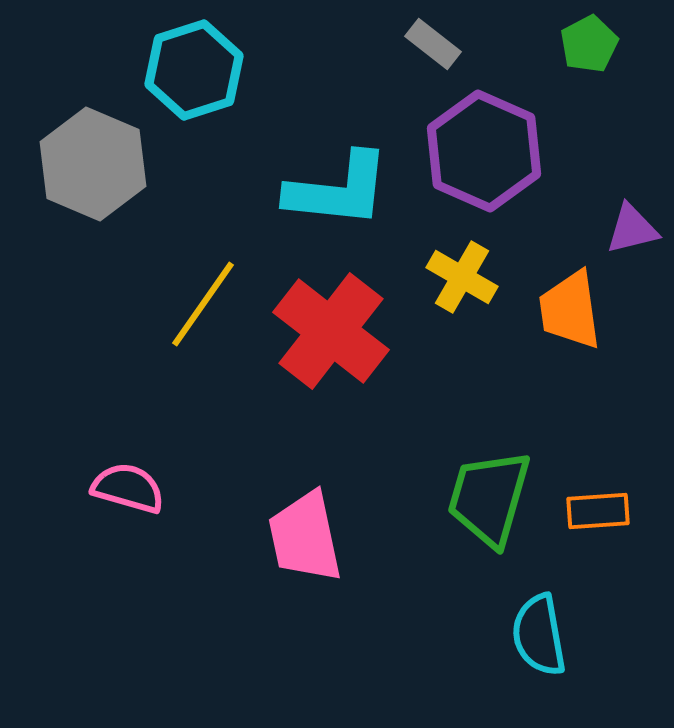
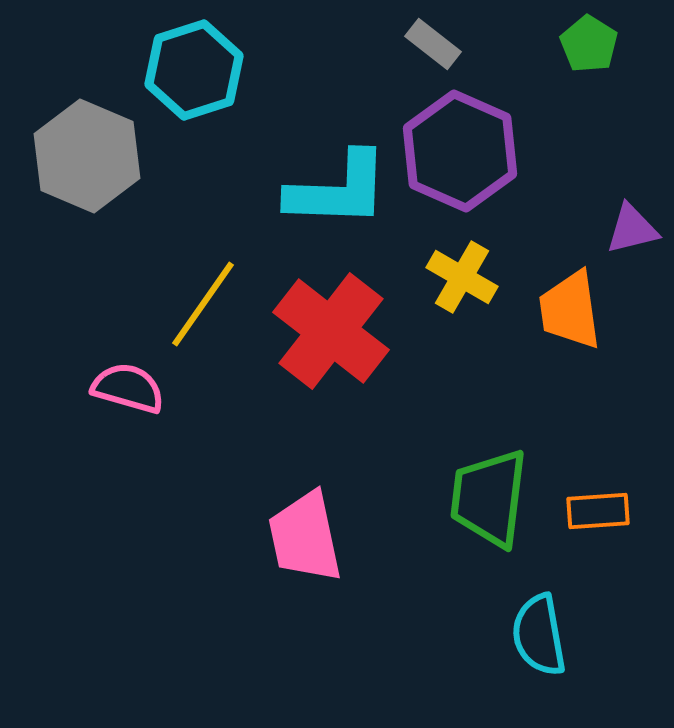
green pentagon: rotated 12 degrees counterclockwise
purple hexagon: moved 24 px left
gray hexagon: moved 6 px left, 8 px up
cyan L-shape: rotated 4 degrees counterclockwise
pink semicircle: moved 100 px up
green trapezoid: rotated 9 degrees counterclockwise
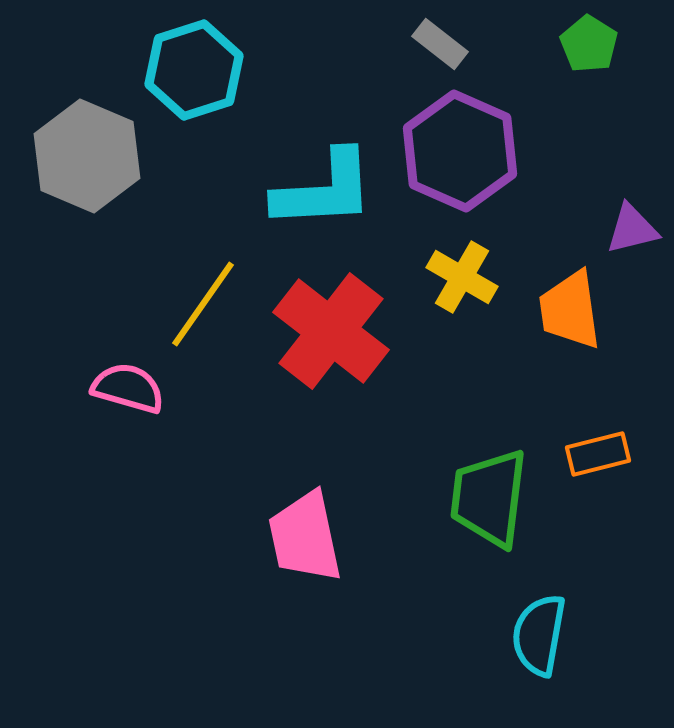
gray rectangle: moved 7 px right
cyan L-shape: moved 14 px left; rotated 5 degrees counterclockwise
orange rectangle: moved 57 px up; rotated 10 degrees counterclockwise
cyan semicircle: rotated 20 degrees clockwise
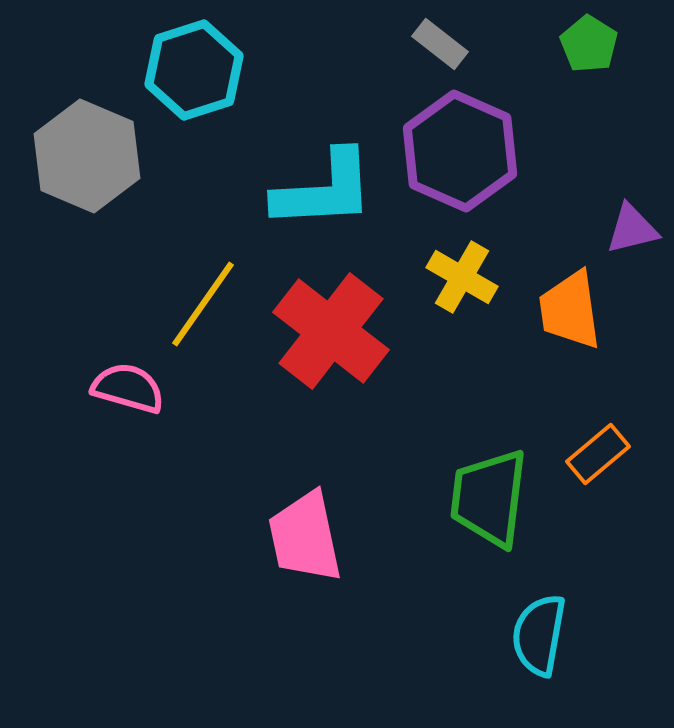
orange rectangle: rotated 26 degrees counterclockwise
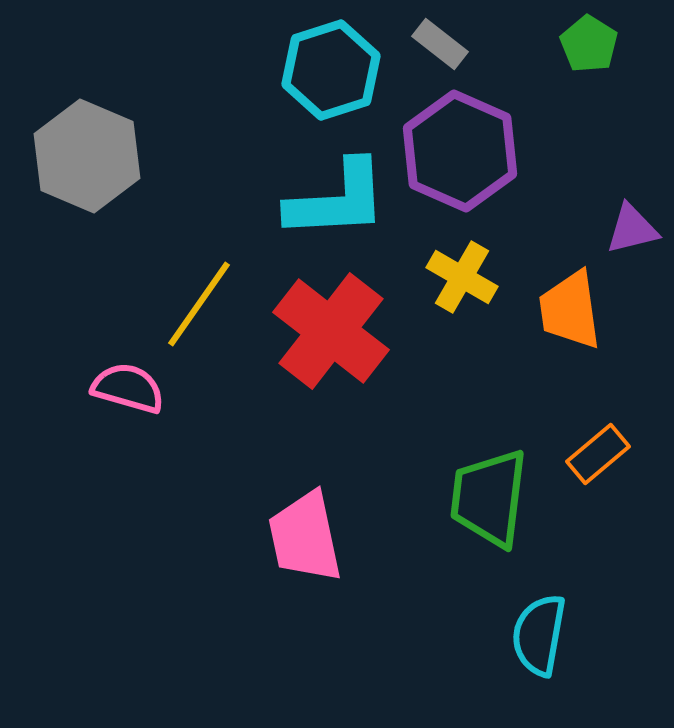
cyan hexagon: moved 137 px right
cyan L-shape: moved 13 px right, 10 px down
yellow line: moved 4 px left
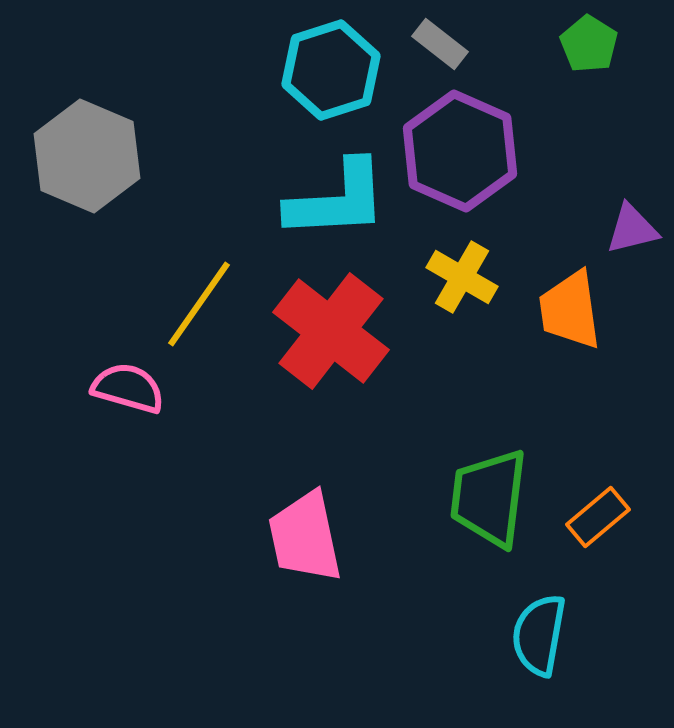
orange rectangle: moved 63 px down
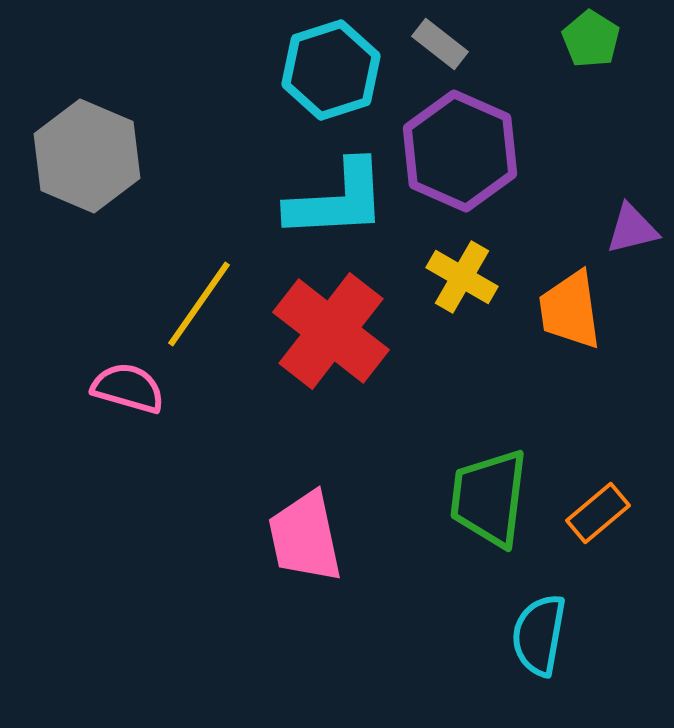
green pentagon: moved 2 px right, 5 px up
orange rectangle: moved 4 px up
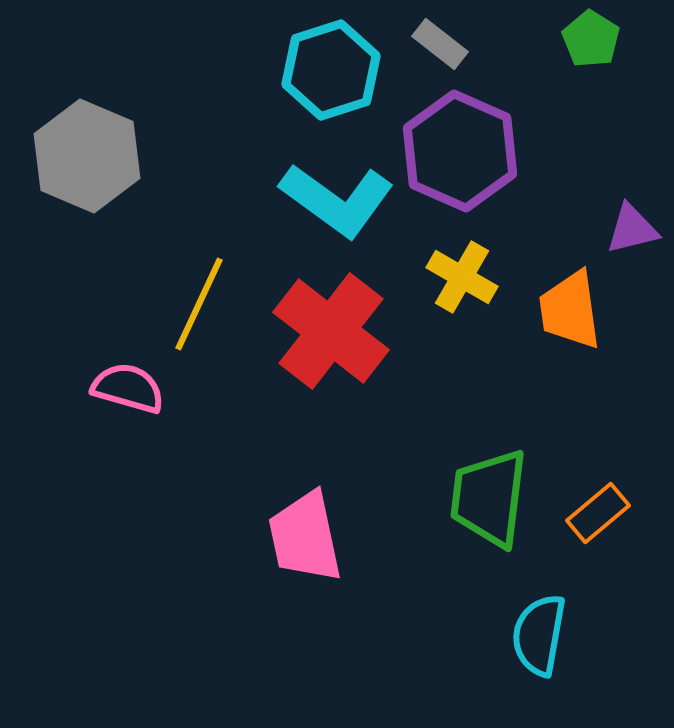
cyan L-shape: rotated 39 degrees clockwise
yellow line: rotated 10 degrees counterclockwise
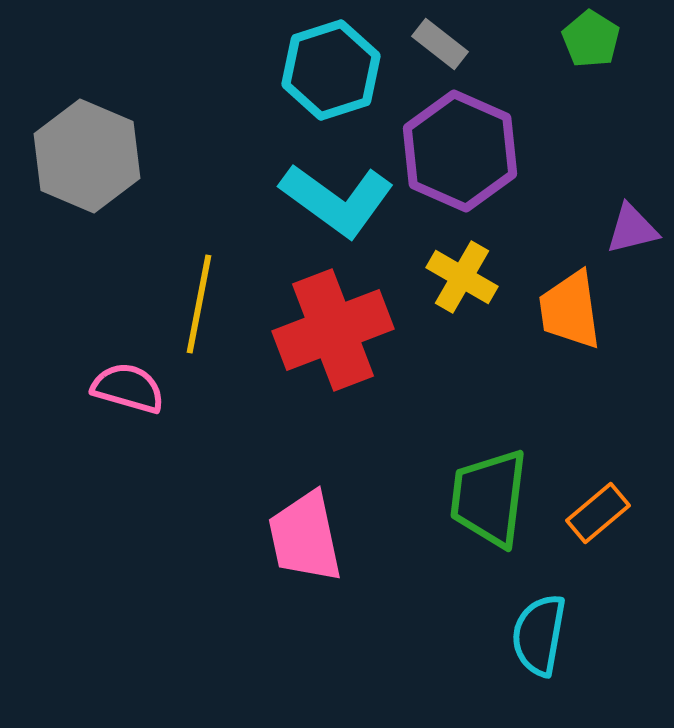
yellow line: rotated 14 degrees counterclockwise
red cross: moved 2 px right, 1 px up; rotated 31 degrees clockwise
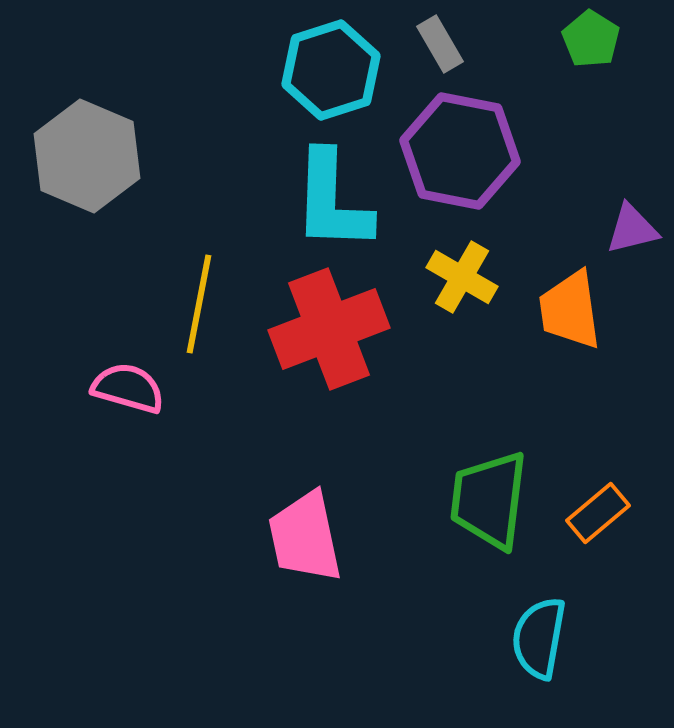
gray rectangle: rotated 22 degrees clockwise
purple hexagon: rotated 13 degrees counterclockwise
cyan L-shape: moved 5 px left, 1 px down; rotated 56 degrees clockwise
red cross: moved 4 px left, 1 px up
green trapezoid: moved 2 px down
cyan semicircle: moved 3 px down
